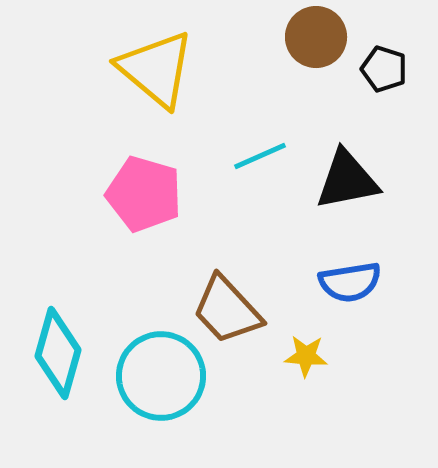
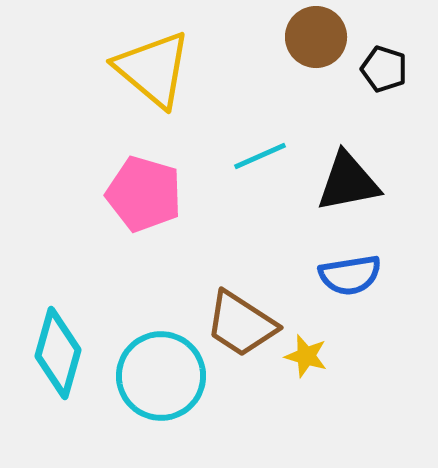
yellow triangle: moved 3 px left
black triangle: moved 1 px right, 2 px down
blue semicircle: moved 7 px up
brown trapezoid: moved 14 px right, 14 px down; rotated 14 degrees counterclockwise
yellow star: rotated 12 degrees clockwise
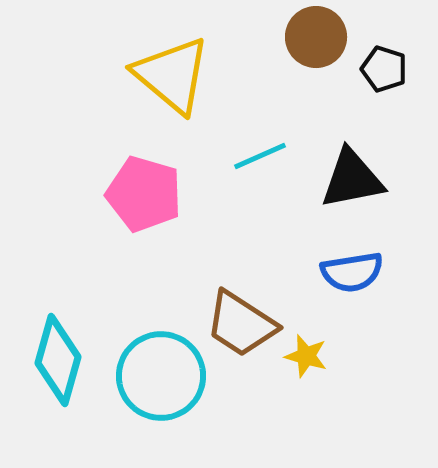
yellow triangle: moved 19 px right, 6 px down
black triangle: moved 4 px right, 3 px up
blue semicircle: moved 2 px right, 3 px up
cyan diamond: moved 7 px down
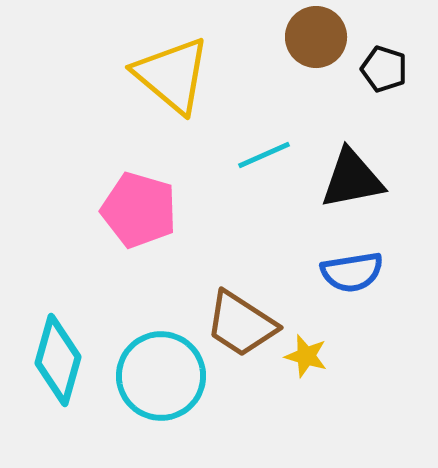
cyan line: moved 4 px right, 1 px up
pink pentagon: moved 5 px left, 16 px down
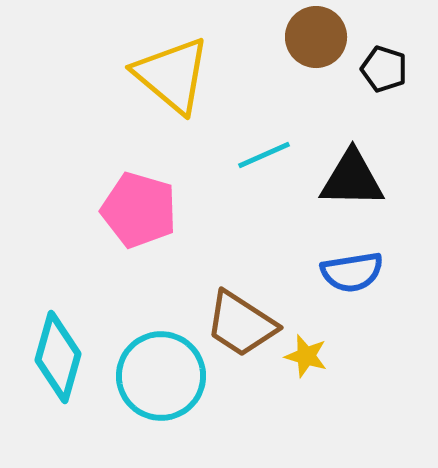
black triangle: rotated 12 degrees clockwise
cyan diamond: moved 3 px up
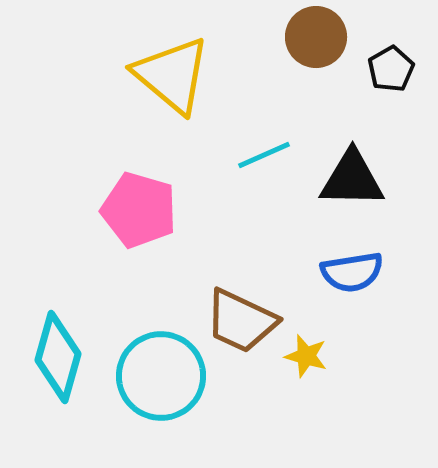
black pentagon: moved 7 px right; rotated 24 degrees clockwise
brown trapezoid: moved 3 px up; rotated 8 degrees counterclockwise
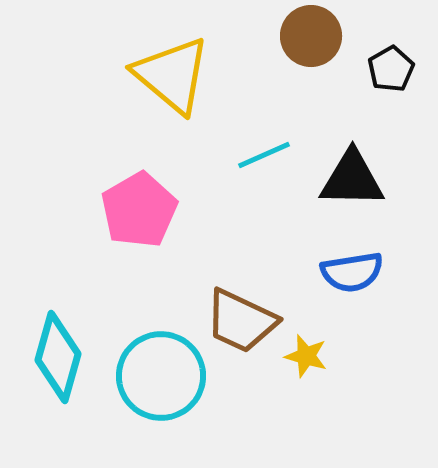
brown circle: moved 5 px left, 1 px up
pink pentagon: rotated 26 degrees clockwise
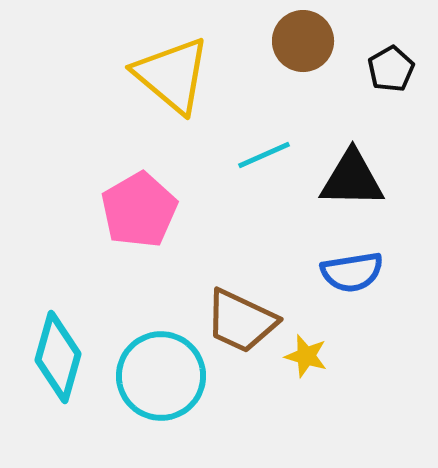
brown circle: moved 8 px left, 5 px down
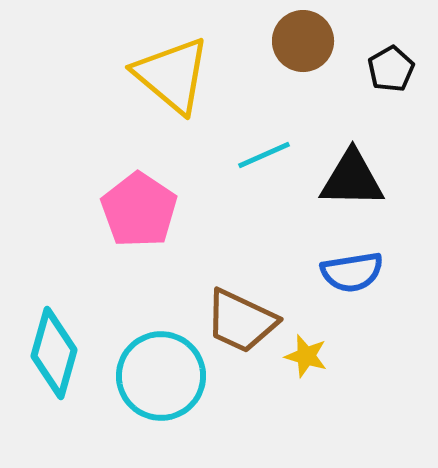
pink pentagon: rotated 8 degrees counterclockwise
cyan diamond: moved 4 px left, 4 px up
